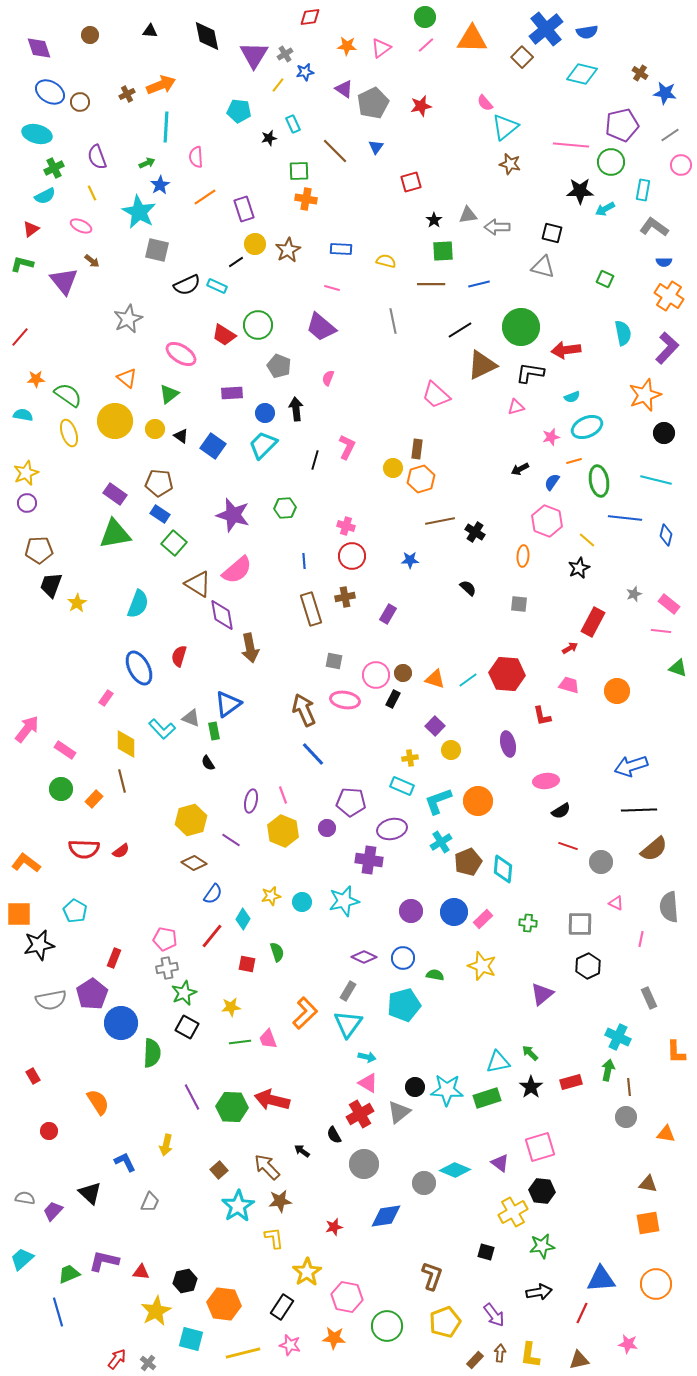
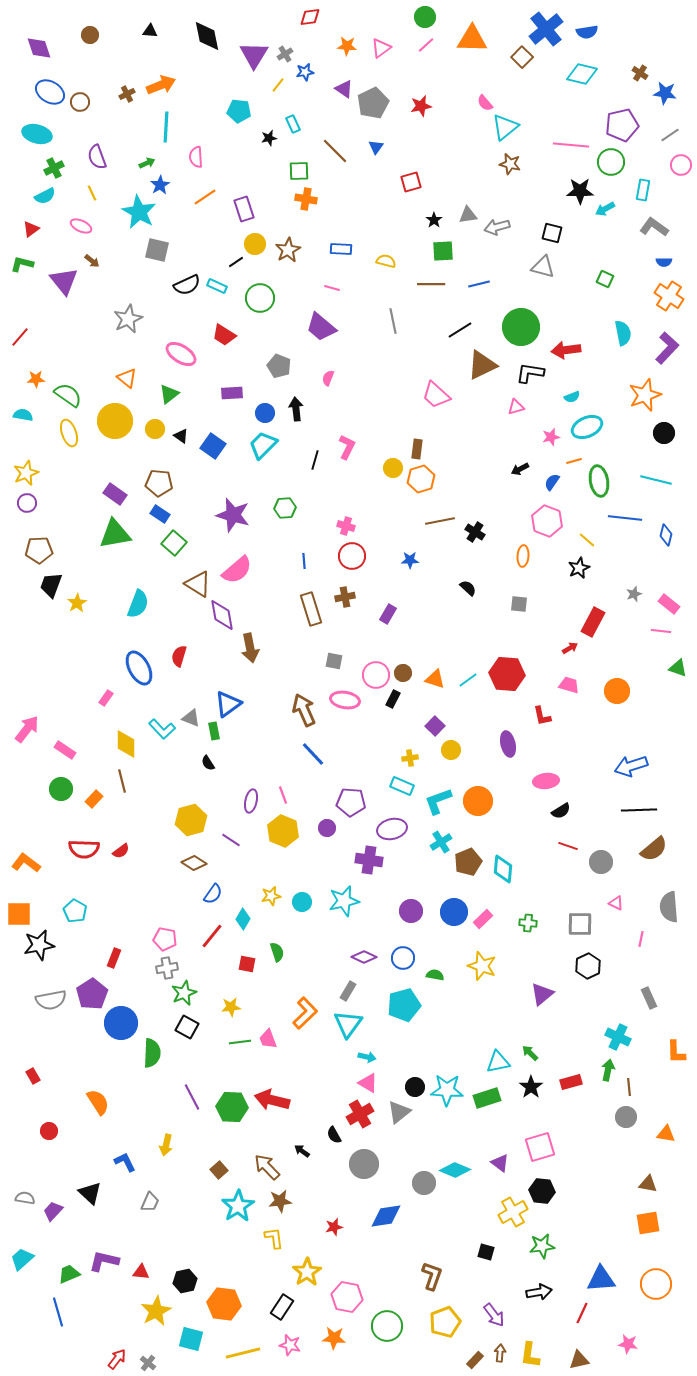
gray arrow at (497, 227): rotated 15 degrees counterclockwise
green circle at (258, 325): moved 2 px right, 27 px up
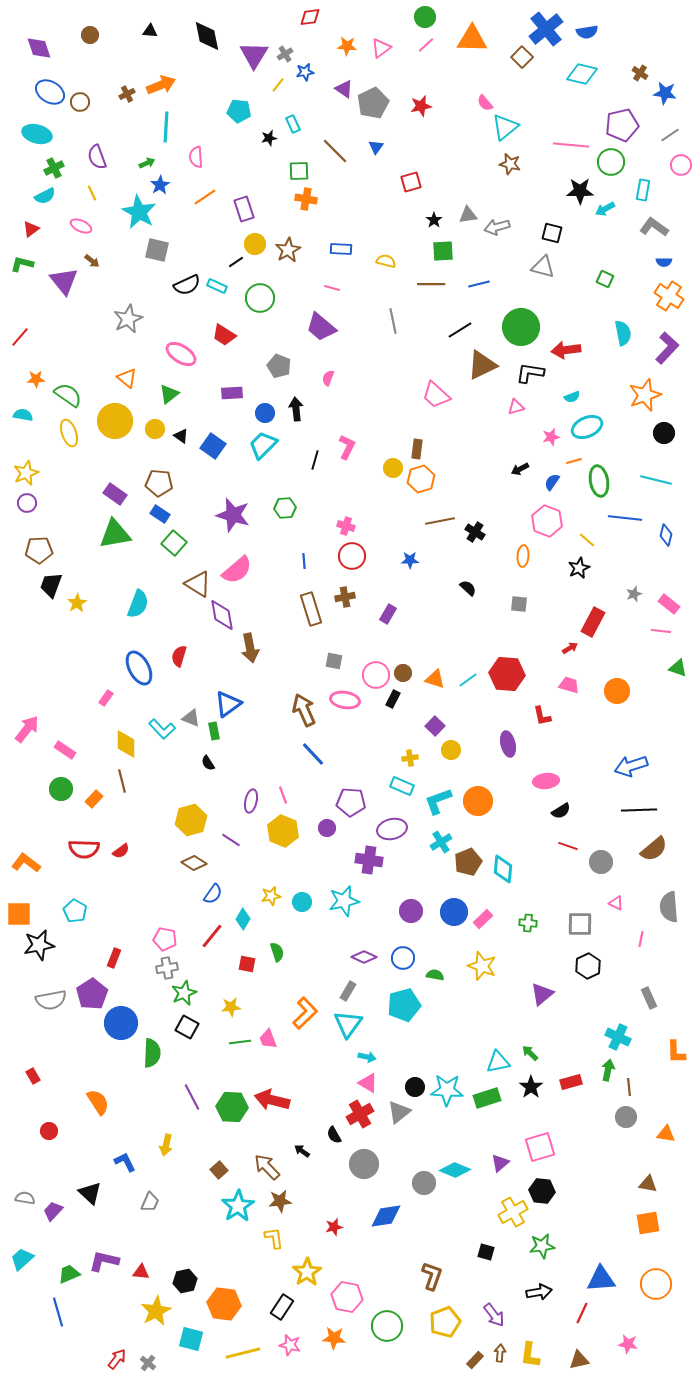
purple triangle at (500, 1163): rotated 42 degrees clockwise
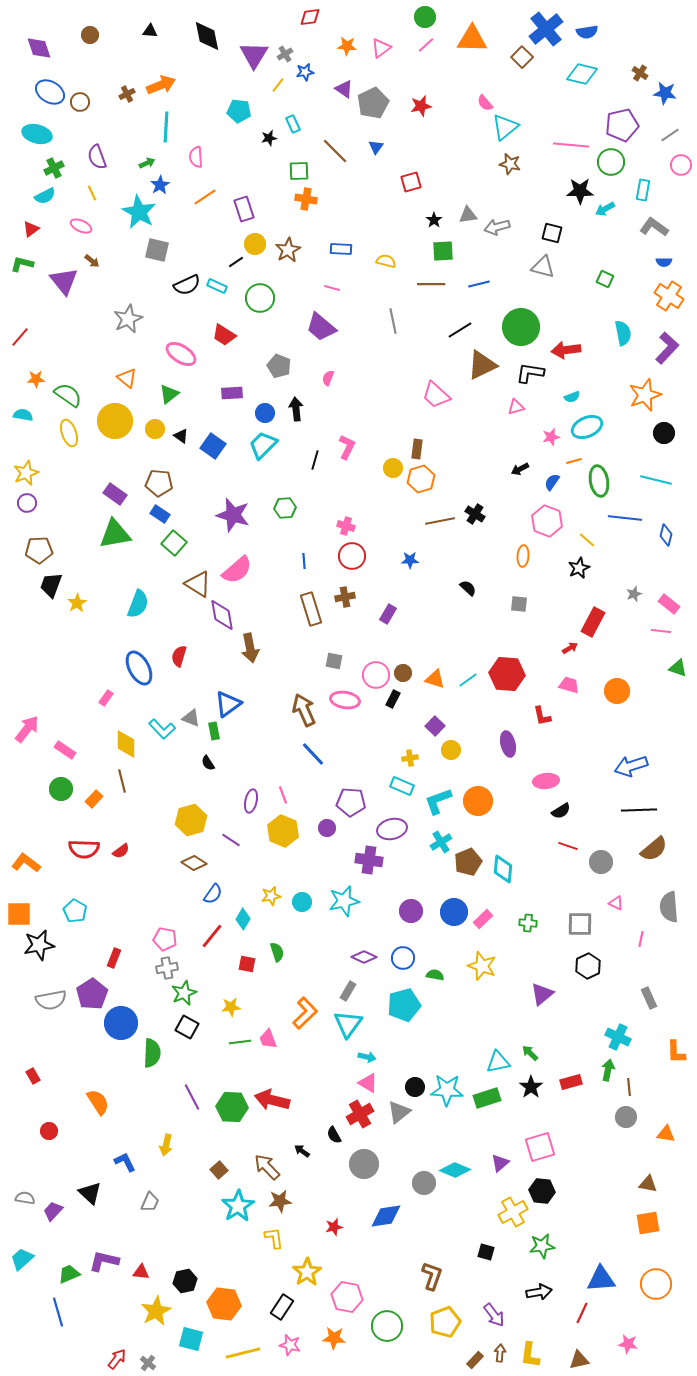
black cross at (475, 532): moved 18 px up
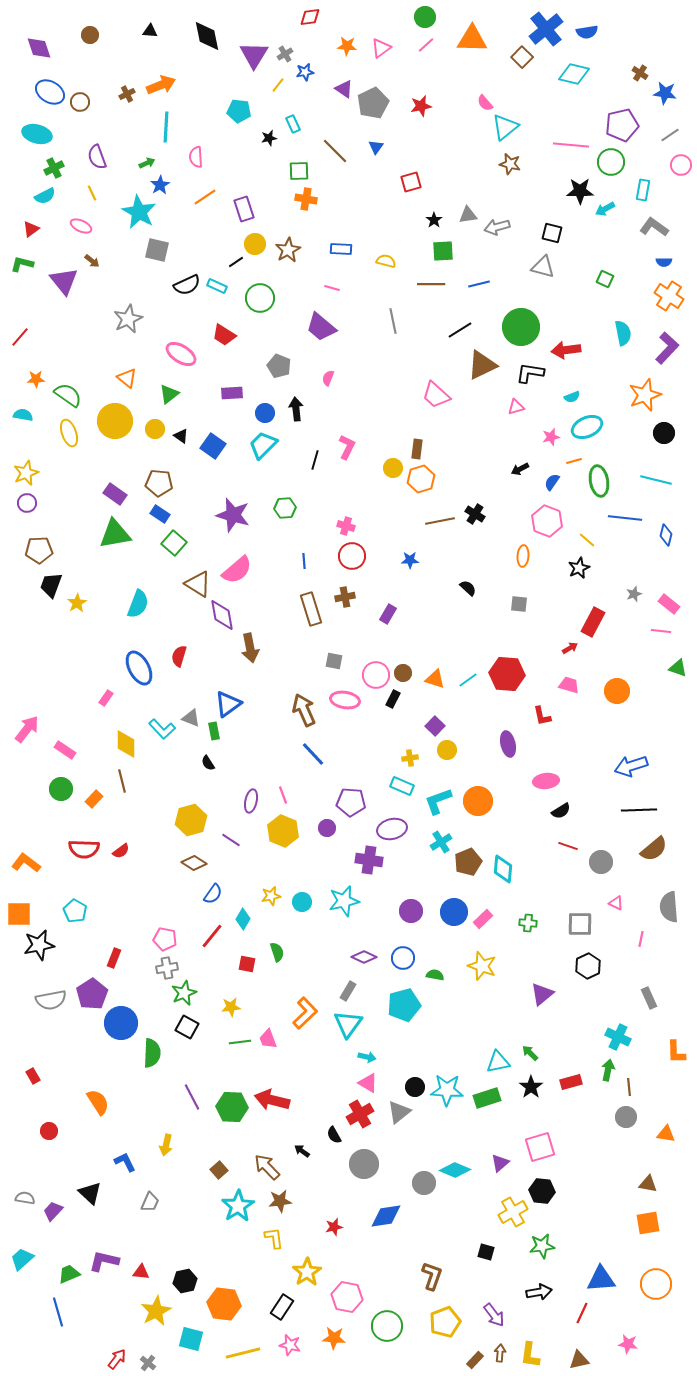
cyan diamond at (582, 74): moved 8 px left
yellow circle at (451, 750): moved 4 px left
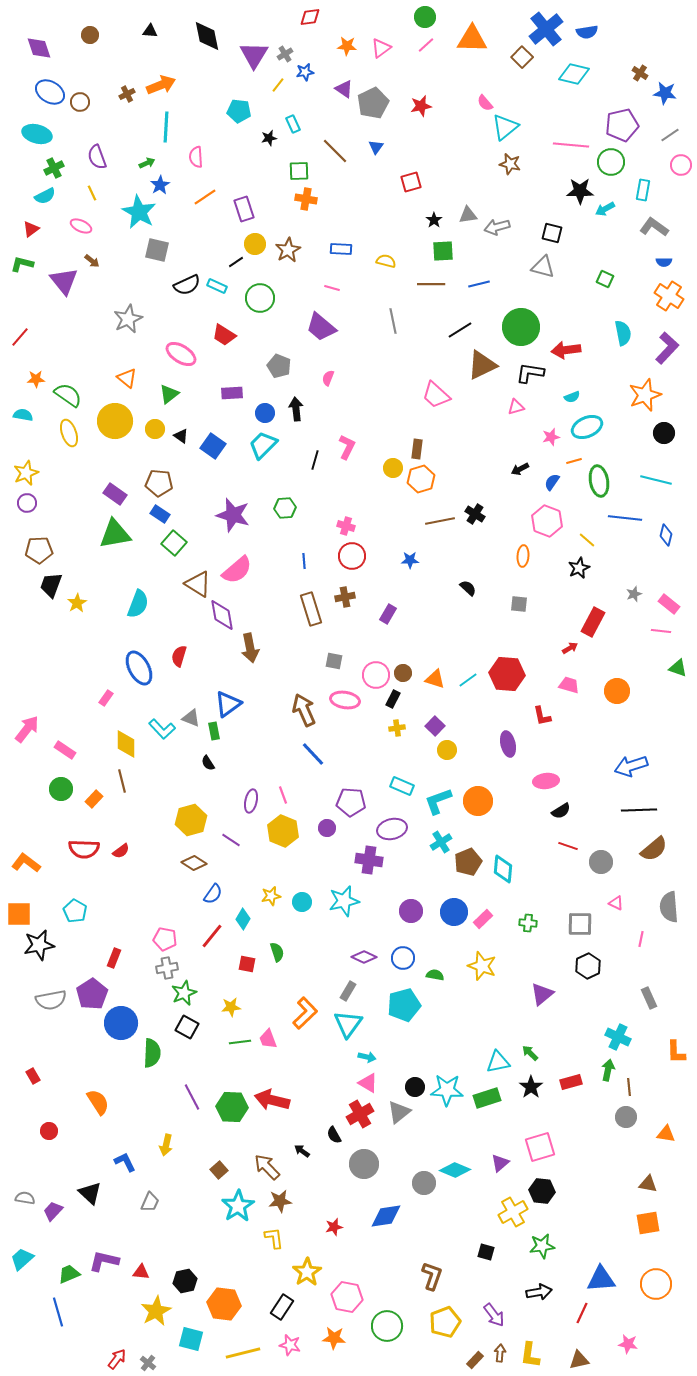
yellow cross at (410, 758): moved 13 px left, 30 px up
